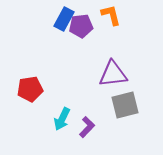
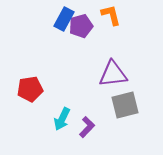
purple pentagon: rotated 10 degrees counterclockwise
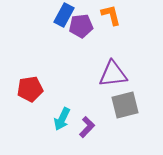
blue rectangle: moved 4 px up
purple pentagon: rotated 10 degrees clockwise
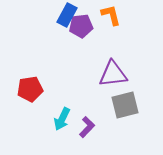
blue rectangle: moved 3 px right
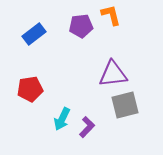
blue rectangle: moved 33 px left, 19 px down; rotated 25 degrees clockwise
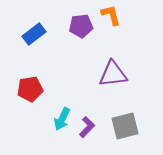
gray square: moved 21 px down
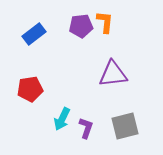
orange L-shape: moved 6 px left, 7 px down; rotated 20 degrees clockwise
purple L-shape: moved 1 px left, 1 px down; rotated 25 degrees counterclockwise
